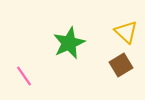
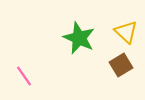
green star: moved 10 px right, 5 px up; rotated 24 degrees counterclockwise
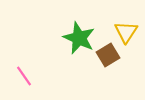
yellow triangle: rotated 20 degrees clockwise
brown square: moved 13 px left, 10 px up
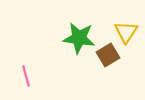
green star: rotated 16 degrees counterclockwise
pink line: moved 2 px right; rotated 20 degrees clockwise
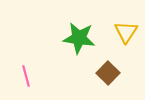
brown square: moved 18 px down; rotated 15 degrees counterclockwise
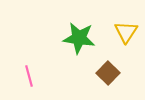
pink line: moved 3 px right
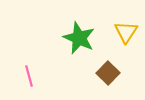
green star: rotated 16 degrees clockwise
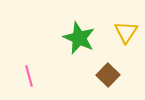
brown square: moved 2 px down
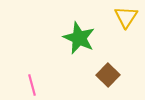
yellow triangle: moved 15 px up
pink line: moved 3 px right, 9 px down
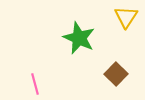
brown square: moved 8 px right, 1 px up
pink line: moved 3 px right, 1 px up
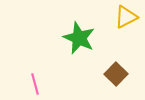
yellow triangle: rotated 30 degrees clockwise
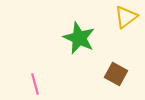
yellow triangle: rotated 10 degrees counterclockwise
brown square: rotated 15 degrees counterclockwise
